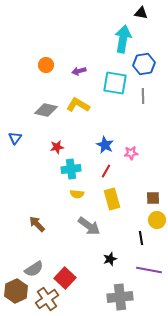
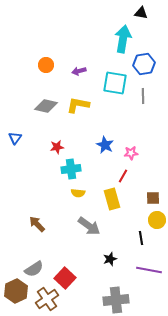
yellow L-shape: rotated 20 degrees counterclockwise
gray diamond: moved 4 px up
red line: moved 17 px right, 5 px down
yellow semicircle: moved 1 px right, 1 px up
gray cross: moved 4 px left, 3 px down
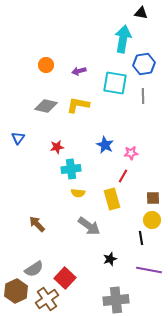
blue triangle: moved 3 px right
yellow circle: moved 5 px left
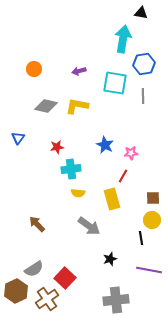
orange circle: moved 12 px left, 4 px down
yellow L-shape: moved 1 px left, 1 px down
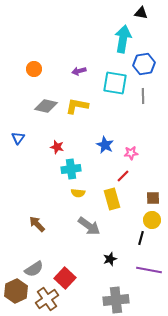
red star: rotated 24 degrees clockwise
red line: rotated 16 degrees clockwise
black line: rotated 24 degrees clockwise
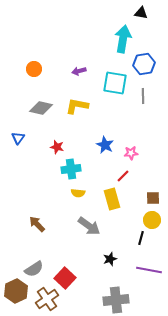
gray diamond: moved 5 px left, 2 px down
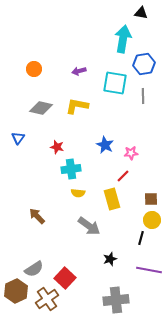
brown square: moved 2 px left, 1 px down
brown arrow: moved 8 px up
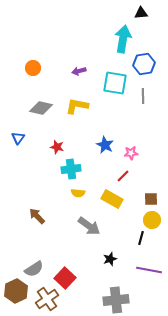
black triangle: rotated 16 degrees counterclockwise
orange circle: moved 1 px left, 1 px up
yellow rectangle: rotated 45 degrees counterclockwise
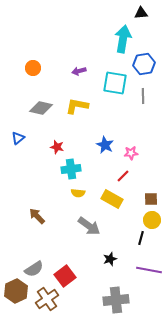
blue triangle: rotated 16 degrees clockwise
red square: moved 2 px up; rotated 10 degrees clockwise
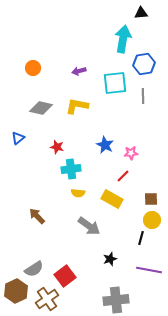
cyan square: rotated 15 degrees counterclockwise
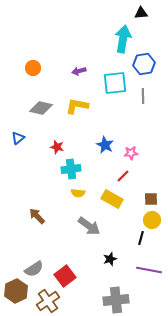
brown cross: moved 1 px right, 2 px down
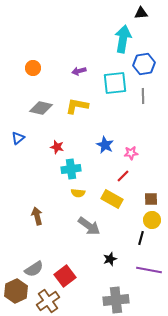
brown arrow: rotated 30 degrees clockwise
